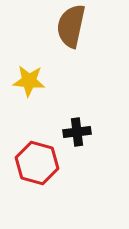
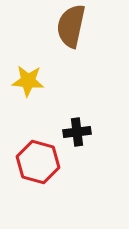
yellow star: moved 1 px left
red hexagon: moved 1 px right, 1 px up
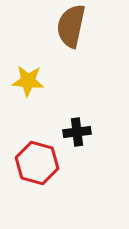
red hexagon: moved 1 px left, 1 px down
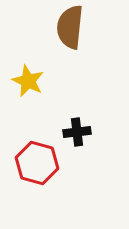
brown semicircle: moved 1 px left, 1 px down; rotated 6 degrees counterclockwise
yellow star: rotated 20 degrees clockwise
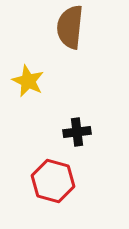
red hexagon: moved 16 px right, 18 px down
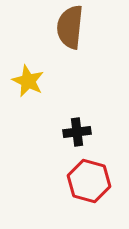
red hexagon: moved 36 px right
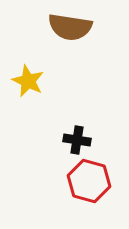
brown semicircle: rotated 87 degrees counterclockwise
black cross: moved 8 px down; rotated 16 degrees clockwise
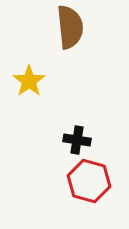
brown semicircle: rotated 105 degrees counterclockwise
yellow star: moved 1 px right; rotated 12 degrees clockwise
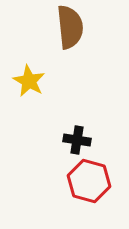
yellow star: rotated 8 degrees counterclockwise
